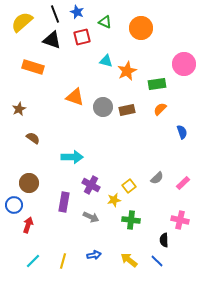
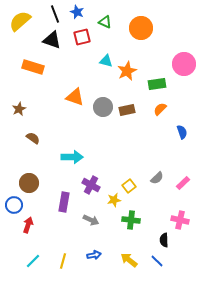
yellow semicircle: moved 2 px left, 1 px up
gray arrow: moved 3 px down
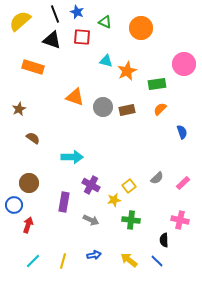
red square: rotated 18 degrees clockwise
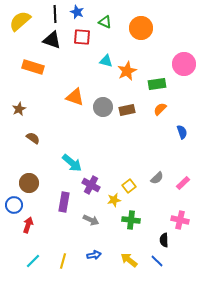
black line: rotated 18 degrees clockwise
cyan arrow: moved 6 px down; rotated 40 degrees clockwise
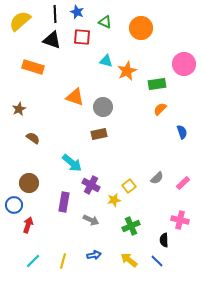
brown rectangle: moved 28 px left, 24 px down
green cross: moved 6 px down; rotated 30 degrees counterclockwise
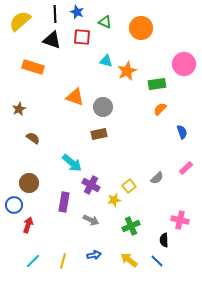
pink rectangle: moved 3 px right, 15 px up
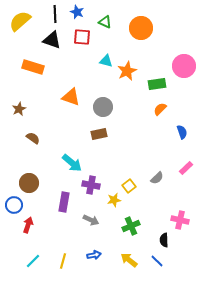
pink circle: moved 2 px down
orange triangle: moved 4 px left
purple cross: rotated 18 degrees counterclockwise
